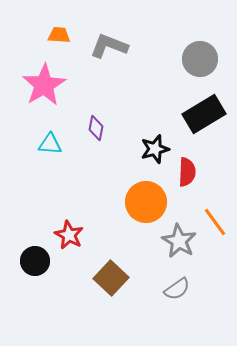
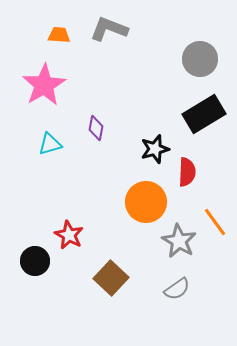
gray L-shape: moved 17 px up
cyan triangle: rotated 20 degrees counterclockwise
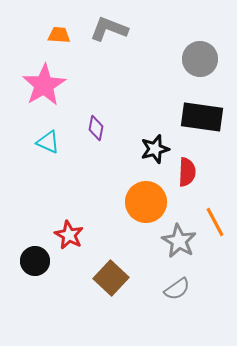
black rectangle: moved 2 px left, 3 px down; rotated 39 degrees clockwise
cyan triangle: moved 2 px left, 2 px up; rotated 40 degrees clockwise
orange line: rotated 8 degrees clockwise
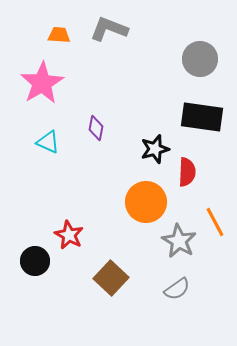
pink star: moved 2 px left, 2 px up
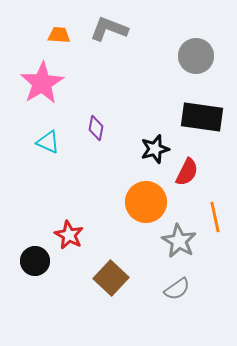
gray circle: moved 4 px left, 3 px up
red semicircle: rotated 24 degrees clockwise
orange line: moved 5 px up; rotated 16 degrees clockwise
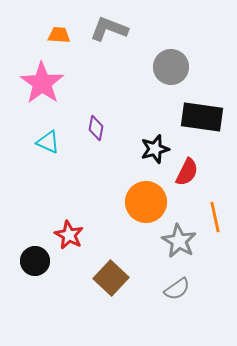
gray circle: moved 25 px left, 11 px down
pink star: rotated 6 degrees counterclockwise
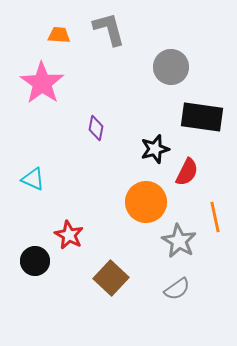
gray L-shape: rotated 54 degrees clockwise
cyan triangle: moved 15 px left, 37 px down
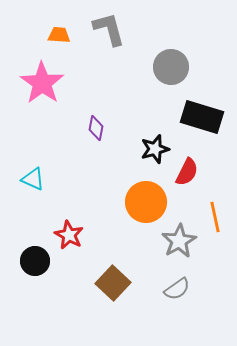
black rectangle: rotated 9 degrees clockwise
gray star: rotated 12 degrees clockwise
brown square: moved 2 px right, 5 px down
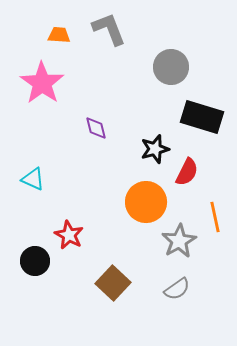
gray L-shape: rotated 6 degrees counterclockwise
purple diamond: rotated 25 degrees counterclockwise
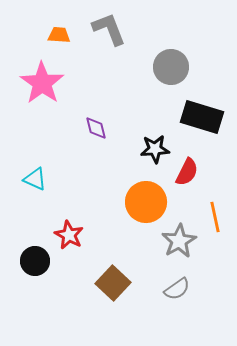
black star: rotated 12 degrees clockwise
cyan triangle: moved 2 px right
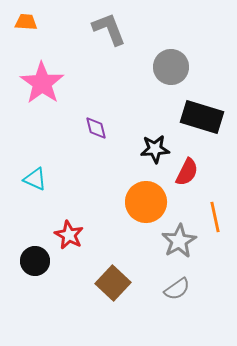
orange trapezoid: moved 33 px left, 13 px up
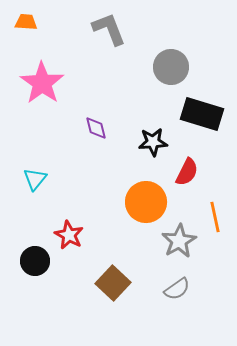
black rectangle: moved 3 px up
black star: moved 2 px left, 7 px up
cyan triangle: rotated 45 degrees clockwise
